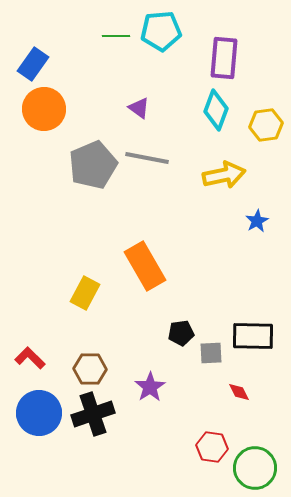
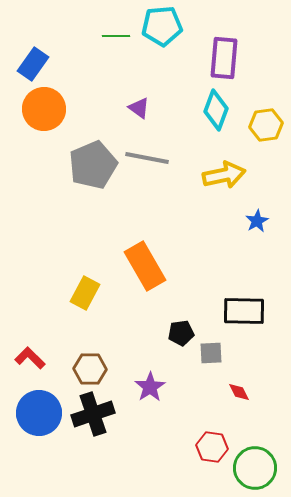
cyan pentagon: moved 1 px right, 5 px up
black rectangle: moved 9 px left, 25 px up
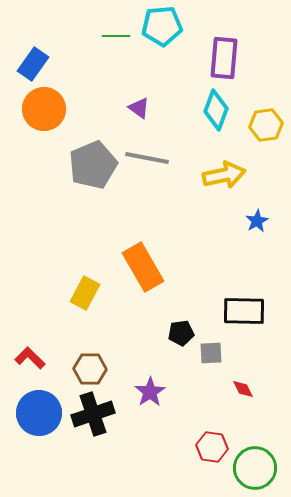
orange rectangle: moved 2 px left, 1 px down
purple star: moved 5 px down
red diamond: moved 4 px right, 3 px up
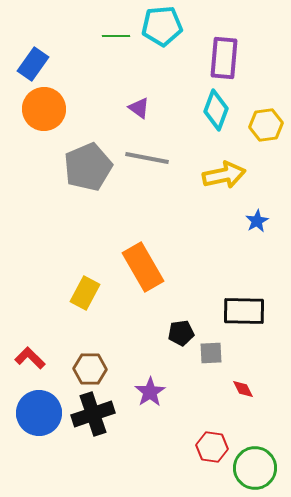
gray pentagon: moved 5 px left, 2 px down
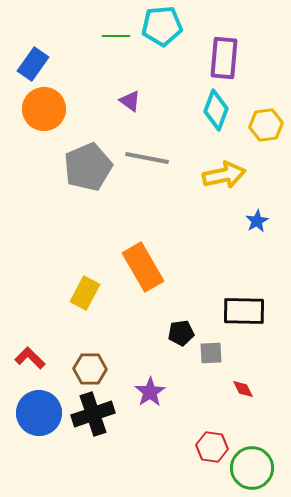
purple triangle: moved 9 px left, 7 px up
green circle: moved 3 px left
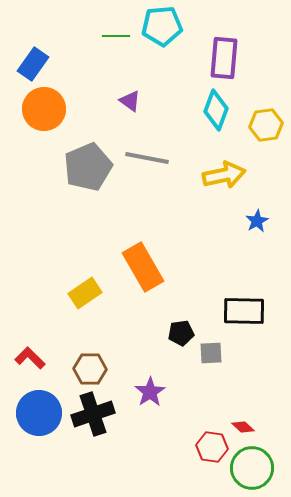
yellow rectangle: rotated 28 degrees clockwise
red diamond: moved 38 px down; rotated 20 degrees counterclockwise
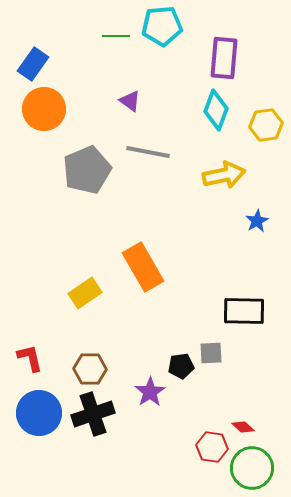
gray line: moved 1 px right, 6 px up
gray pentagon: moved 1 px left, 3 px down
black pentagon: moved 33 px down
red L-shape: rotated 32 degrees clockwise
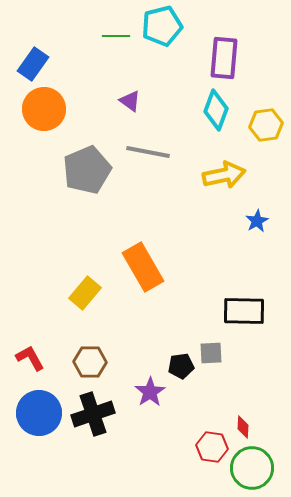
cyan pentagon: rotated 9 degrees counterclockwise
yellow rectangle: rotated 16 degrees counterclockwise
red L-shape: rotated 16 degrees counterclockwise
brown hexagon: moved 7 px up
red diamond: rotated 50 degrees clockwise
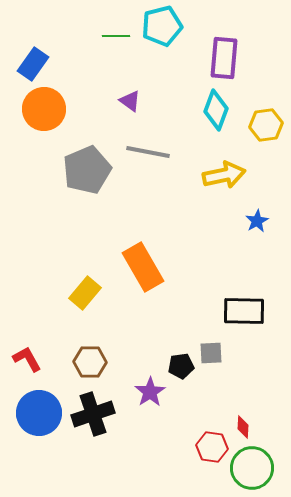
red L-shape: moved 3 px left, 1 px down
